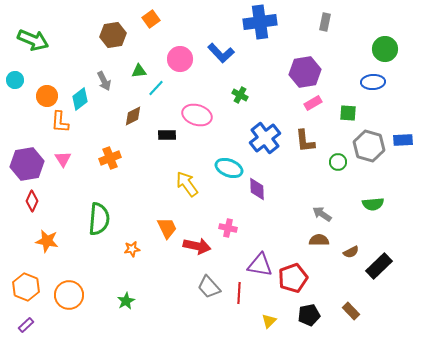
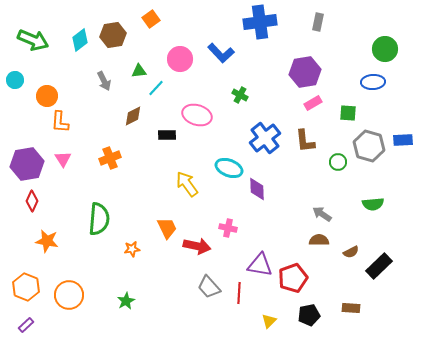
gray rectangle at (325, 22): moved 7 px left
cyan diamond at (80, 99): moved 59 px up
brown rectangle at (351, 311): moved 3 px up; rotated 42 degrees counterclockwise
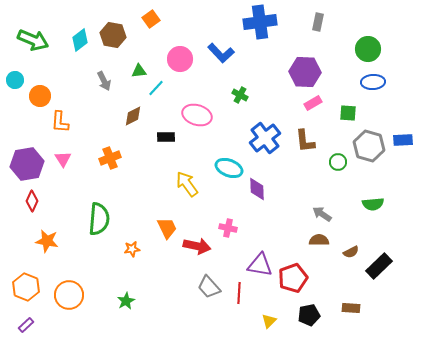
brown hexagon at (113, 35): rotated 20 degrees clockwise
green circle at (385, 49): moved 17 px left
purple hexagon at (305, 72): rotated 12 degrees clockwise
orange circle at (47, 96): moved 7 px left
black rectangle at (167, 135): moved 1 px left, 2 px down
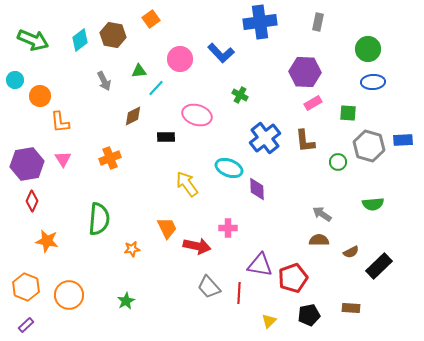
orange L-shape at (60, 122): rotated 10 degrees counterclockwise
pink cross at (228, 228): rotated 12 degrees counterclockwise
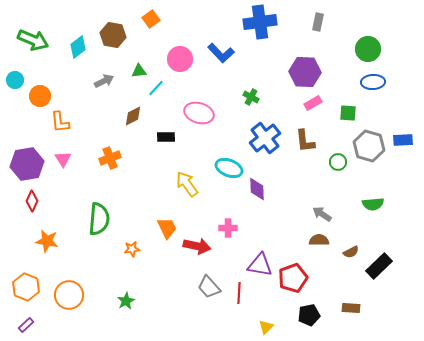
cyan diamond at (80, 40): moved 2 px left, 7 px down
gray arrow at (104, 81): rotated 90 degrees counterclockwise
green cross at (240, 95): moved 11 px right, 2 px down
pink ellipse at (197, 115): moved 2 px right, 2 px up
yellow triangle at (269, 321): moved 3 px left, 6 px down
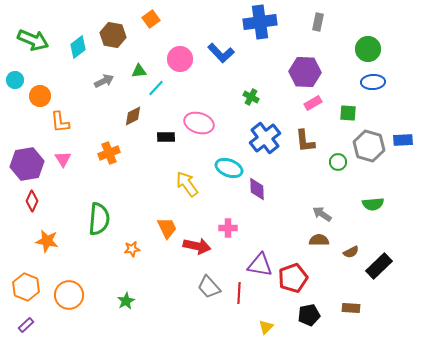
pink ellipse at (199, 113): moved 10 px down
orange cross at (110, 158): moved 1 px left, 5 px up
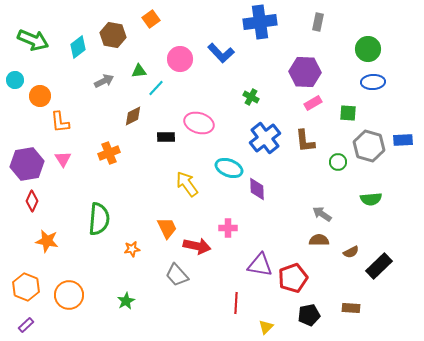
green semicircle at (373, 204): moved 2 px left, 5 px up
gray trapezoid at (209, 287): moved 32 px left, 12 px up
red line at (239, 293): moved 3 px left, 10 px down
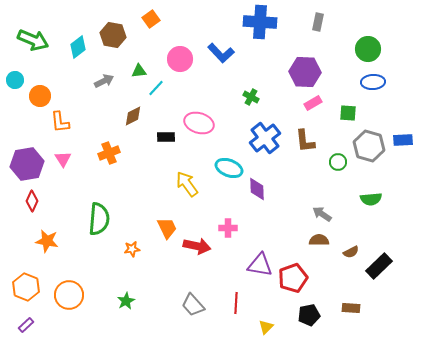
blue cross at (260, 22): rotated 12 degrees clockwise
gray trapezoid at (177, 275): moved 16 px right, 30 px down
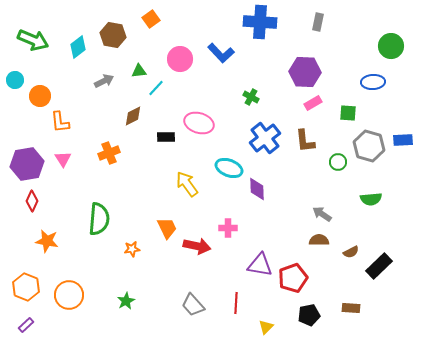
green circle at (368, 49): moved 23 px right, 3 px up
